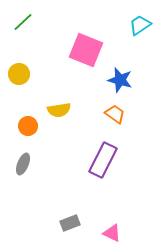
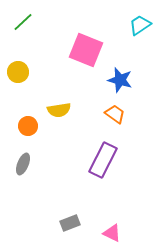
yellow circle: moved 1 px left, 2 px up
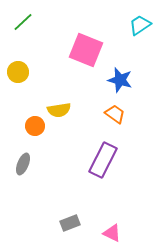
orange circle: moved 7 px right
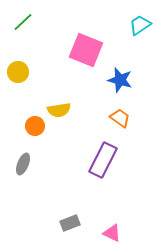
orange trapezoid: moved 5 px right, 4 px down
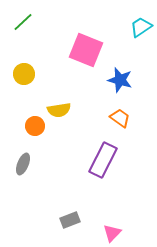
cyan trapezoid: moved 1 px right, 2 px down
yellow circle: moved 6 px right, 2 px down
gray rectangle: moved 3 px up
pink triangle: rotated 48 degrees clockwise
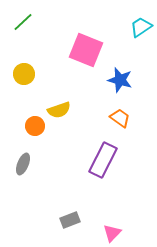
yellow semicircle: rotated 10 degrees counterclockwise
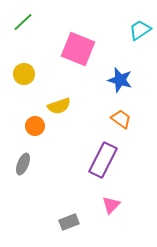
cyan trapezoid: moved 1 px left, 3 px down
pink square: moved 8 px left, 1 px up
yellow semicircle: moved 4 px up
orange trapezoid: moved 1 px right, 1 px down
gray rectangle: moved 1 px left, 2 px down
pink triangle: moved 1 px left, 28 px up
